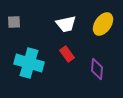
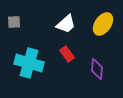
white trapezoid: rotated 30 degrees counterclockwise
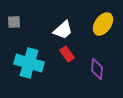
white trapezoid: moved 3 px left, 6 px down
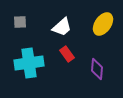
gray square: moved 6 px right
white trapezoid: moved 1 px left, 3 px up
cyan cross: rotated 24 degrees counterclockwise
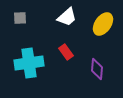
gray square: moved 4 px up
white trapezoid: moved 5 px right, 10 px up
red rectangle: moved 1 px left, 2 px up
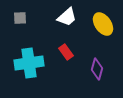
yellow ellipse: rotated 70 degrees counterclockwise
purple diamond: rotated 10 degrees clockwise
